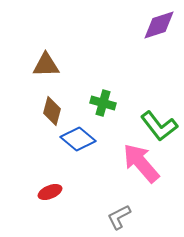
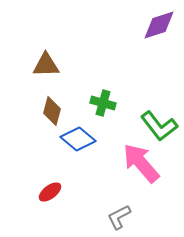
red ellipse: rotated 15 degrees counterclockwise
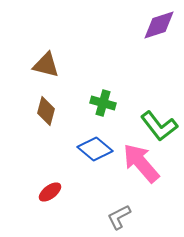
brown triangle: rotated 16 degrees clockwise
brown diamond: moved 6 px left
blue diamond: moved 17 px right, 10 px down
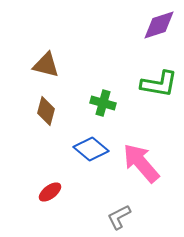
green L-shape: moved 42 px up; rotated 42 degrees counterclockwise
blue diamond: moved 4 px left
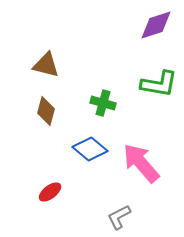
purple diamond: moved 3 px left
blue diamond: moved 1 px left
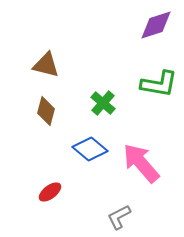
green cross: rotated 25 degrees clockwise
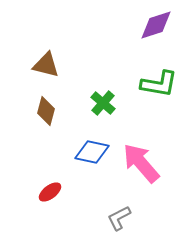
blue diamond: moved 2 px right, 3 px down; rotated 28 degrees counterclockwise
gray L-shape: moved 1 px down
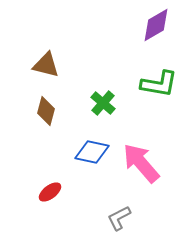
purple diamond: rotated 12 degrees counterclockwise
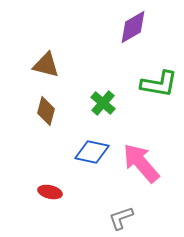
purple diamond: moved 23 px left, 2 px down
red ellipse: rotated 50 degrees clockwise
gray L-shape: moved 2 px right; rotated 8 degrees clockwise
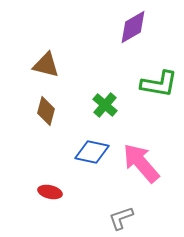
green cross: moved 2 px right, 2 px down
